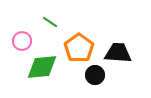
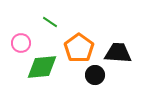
pink circle: moved 1 px left, 2 px down
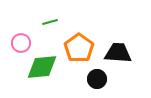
green line: rotated 49 degrees counterclockwise
black circle: moved 2 px right, 4 px down
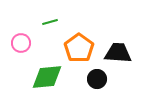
green diamond: moved 5 px right, 10 px down
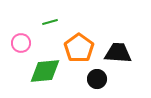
green diamond: moved 2 px left, 6 px up
